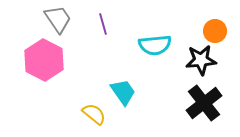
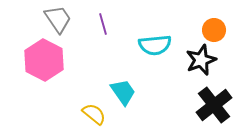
orange circle: moved 1 px left, 1 px up
black star: rotated 16 degrees counterclockwise
black cross: moved 10 px right, 2 px down
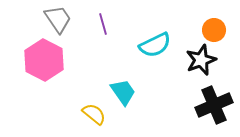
cyan semicircle: rotated 20 degrees counterclockwise
black cross: rotated 15 degrees clockwise
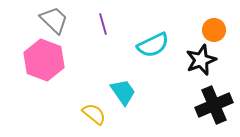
gray trapezoid: moved 4 px left, 1 px down; rotated 12 degrees counterclockwise
cyan semicircle: moved 2 px left
pink hexagon: rotated 6 degrees counterclockwise
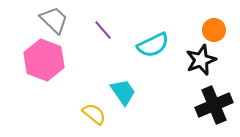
purple line: moved 6 px down; rotated 25 degrees counterclockwise
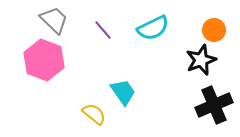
cyan semicircle: moved 17 px up
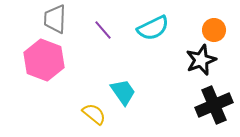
gray trapezoid: moved 1 px right, 1 px up; rotated 132 degrees counterclockwise
